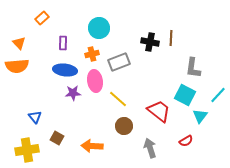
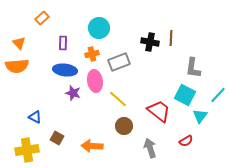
purple star: rotated 21 degrees clockwise
blue triangle: rotated 24 degrees counterclockwise
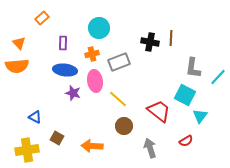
cyan line: moved 18 px up
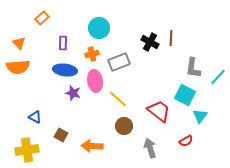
black cross: rotated 18 degrees clockwise
orange semicircle: moved 1 px right, 1 px down
brown square: moved 4 px right, 3 px up
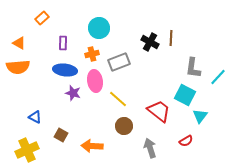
orange triangle: rotated 16 degrees counterclockwise
yellow cross: rotated 15 degrees counterclockwise
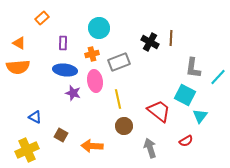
yellow line: rotated 36 degrees clockwise
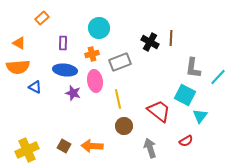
gray rectangle: moved 1 px right
blue triangle: moved 30 px up
brown square: moved 3 px right, 11 px down
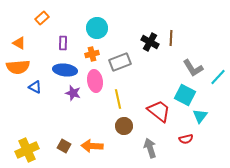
cyan circle: moved 2 px left
gray L-shape: rotated 40 degrees counterclockwise
red semicircle: moved 2 px up; rotated 16 degrees clockwise
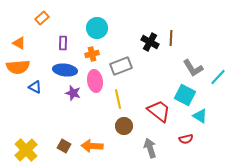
gray rectangle: moved 1 px right, 4 px down
cyan triangle: rotated 35 degrees counterclockwise
yellow cross: moved 1 px left; rotated 20 degrees counterclockwise
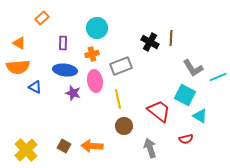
cyan line: rotated 24 degrees clockwise
